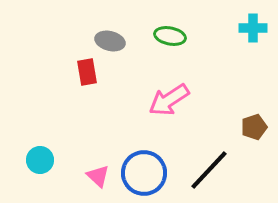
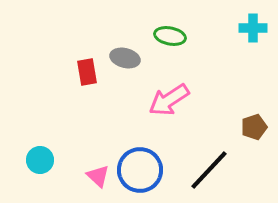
gray ellipse: moved 15 px right, 17 px down
blue circle: moved 4 px left, 3 px up
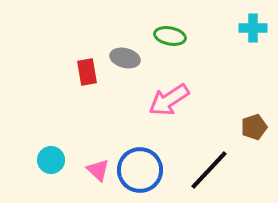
cyan circle: moved 11 px right
pink triangle: moved 6 px up
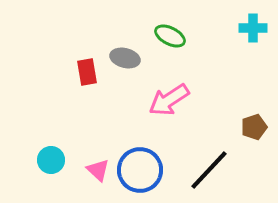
green ellipse: rotated 16 degrees clockwise
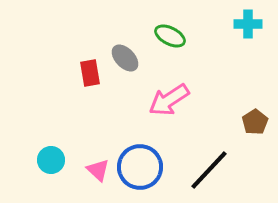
cyan cross: moved 5 px left, 4 px up
gray ellipse: rotated 32 degrees clockwise
red rectangle: moved 3 px right, 1 px down
brown pentagon: moved 1 px right, 5 px up; rotated 15 degrees counterclockwise
blue circle: moved 3 px up
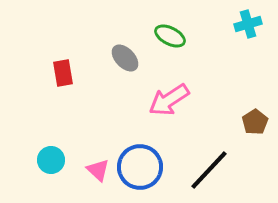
cyan cross: rotated 16 degrees counterclockwise
red rectangle: moved 27 px left
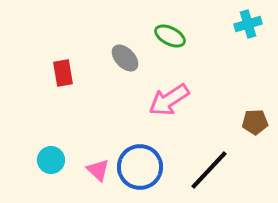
brown pentagon: rotated 30 degrees clockwise
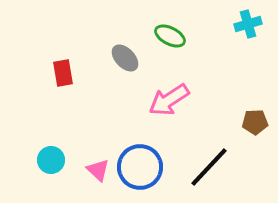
black line: moved 3 px up
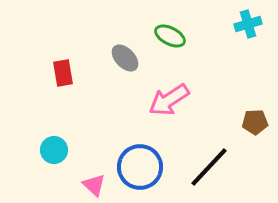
cyan circle: moved 3 px right, 10 px up
pink triangle: moved 4 px left, 15 px down
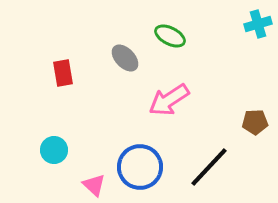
cyan cross: moved 10 px right
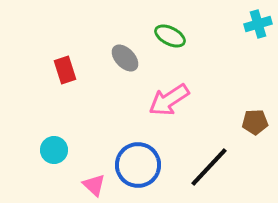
red rectangle: moved 2 px right, 3 px up; rotated 8 degrees counterclockwise
blue circle: moved 2 px left, 2 px up
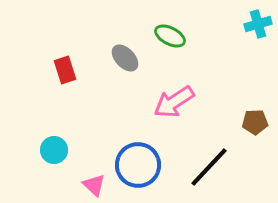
pink arrow: moved 5 px right, 2 px down
